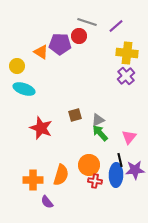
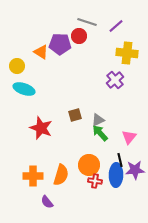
purple cross: moved 11 px left, 4 px down
orange cross: moved 4 px up
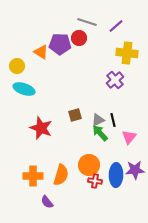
red circle: moved 2 px down
black line: moved 7 px left, 40 px up
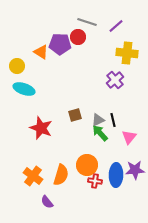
red circle: moved 1 px left, 1 px up
orange circle: moved 2 px left
orange cross: rotated 36 degrees clockwise
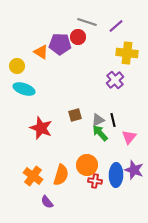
purple star: moved 1 px left; rotated 24 degrees clockwise
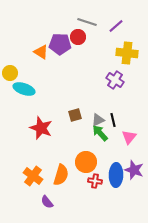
yellow circle: moved 7 px left, 7 px down
purple cross: rotated 18 degrees counterclockwise
orange circle: moved 1 px left, 3 px up
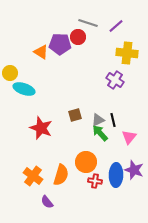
gray line: moved 1 px right, 1 px down
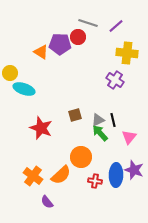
orange circle: moved 5 px left, 5 px up
orange semicircle: rotated 30 degrees clockwise
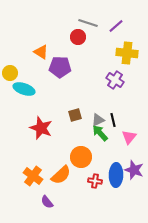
purple pentagon: moved 23 px down
